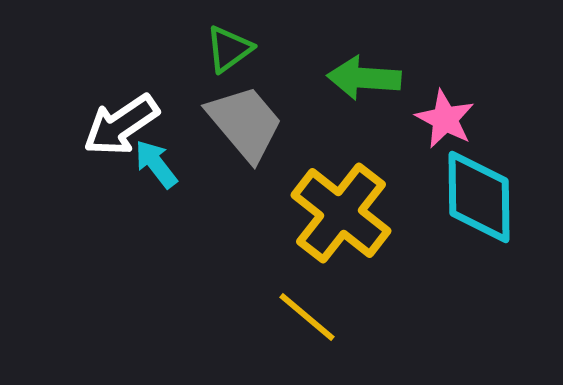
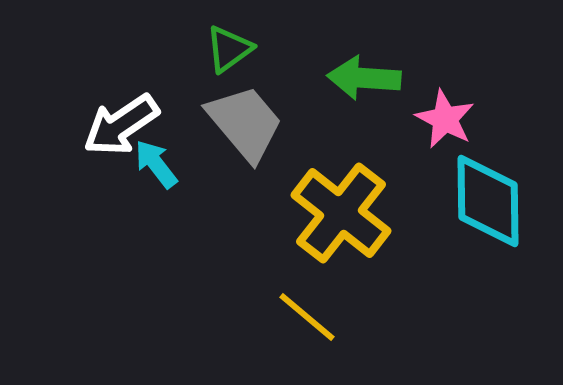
cyan diamond: moved 9 px right, 4 px down
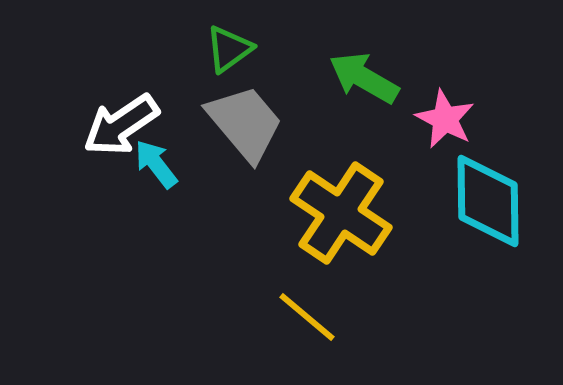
green arrow: rotated 26 degrees clockwise
yellow cross: rotated 4 degrees counterclockwise
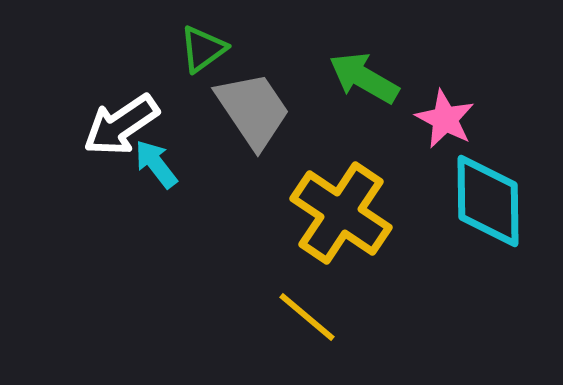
green triangle: moved 26 px left
gray trapezoid: moved 8 px right, 13 px up; rotated 6 degrees clockwise
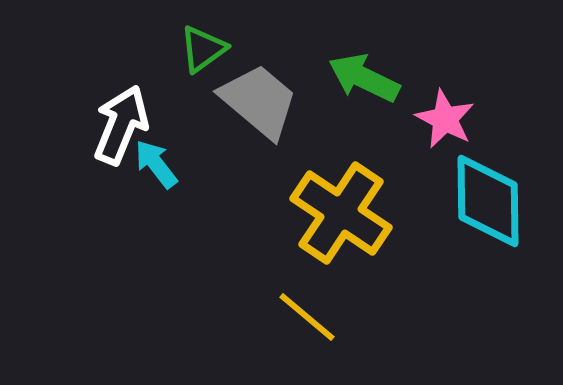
green arrow: rotated 4 degrees counterclockwise
gray trapezoid: moved 6 px right, 9 px up; rotated 16 degrees counterclockwise
white arrow: rotated 146 degrees clockwise
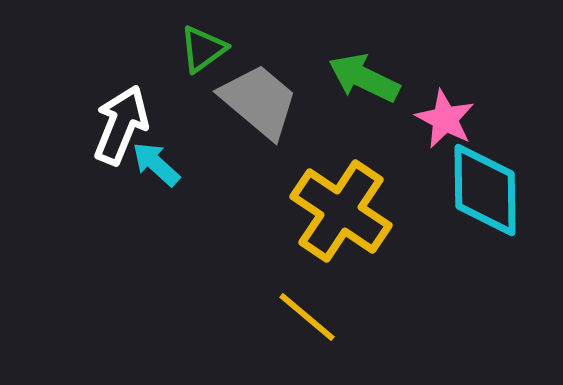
cyan arrow: rotated 10 degrees counterclockwise
cyan diamond: moved 3 px left, 11 px up
yellow cross: moved 2 px up
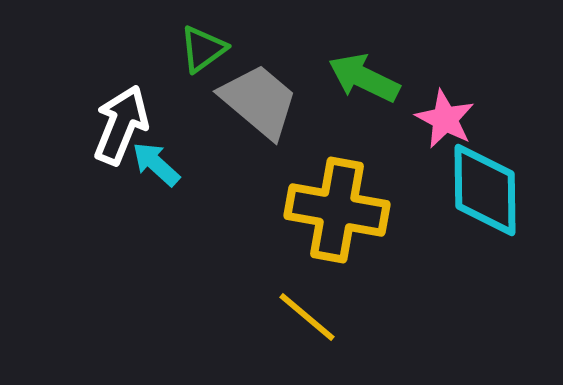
yellow cross: moved 4 px left, 1 px up; rotated 24 degrees counterclockwise
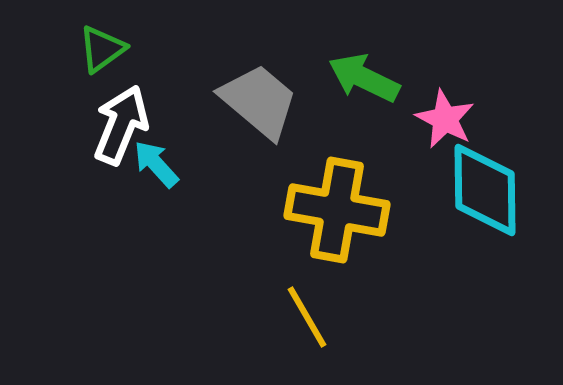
green triangle: moved 101 px left
cyan arrow: rotated 6 degrees clockwise
yellow line: rotated 20 degrees clockwise
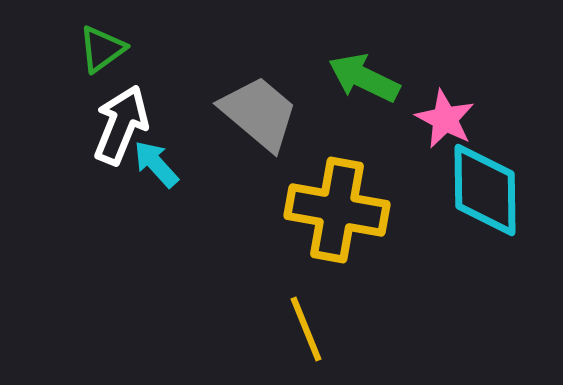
gray trapezoid: moved 12 px down
yellow line: moved 1 px left, 12 px down; rotated 8 degrees clockwise
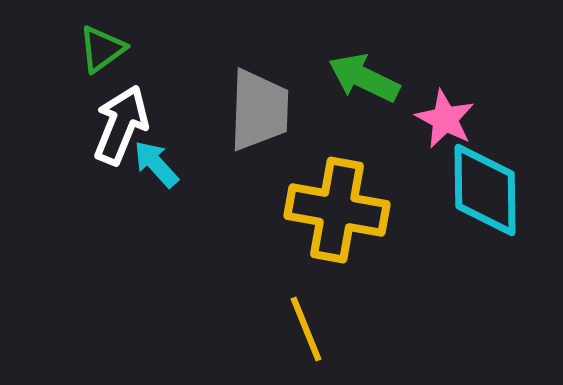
gray trapezoid: moved 3 px up; rotated 52 degrees clockwise
